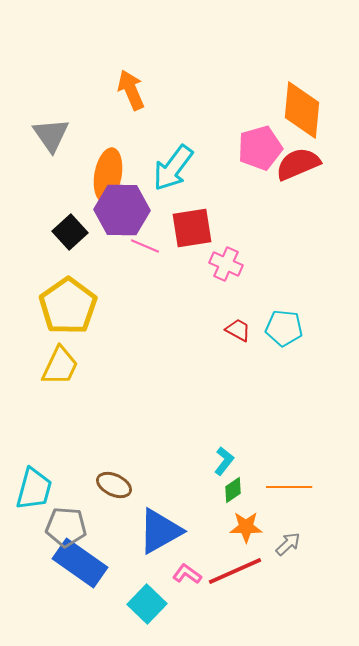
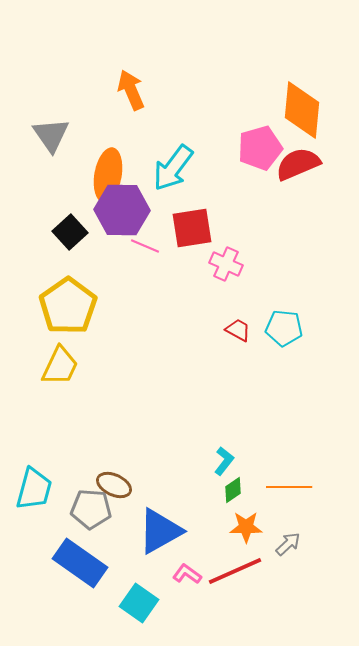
gray pentagon: moved 25 px right, 18 px up
cyan square: moved 8 px left, 1 px up; rotated 9 degrees counterclockwise
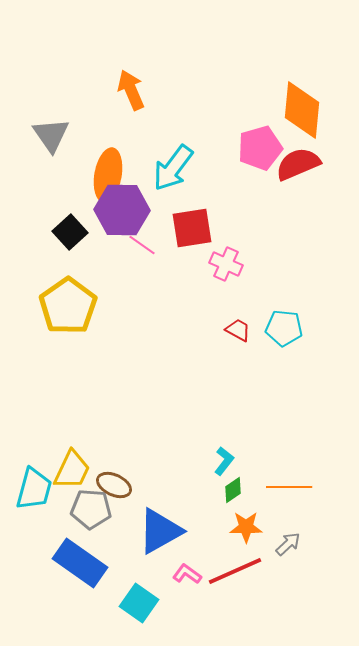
pink line: moved 3 px left, 1 px up; rotated 12 degrees clockwise
yellow trapezoid: moved 12 px right, 104 px down
